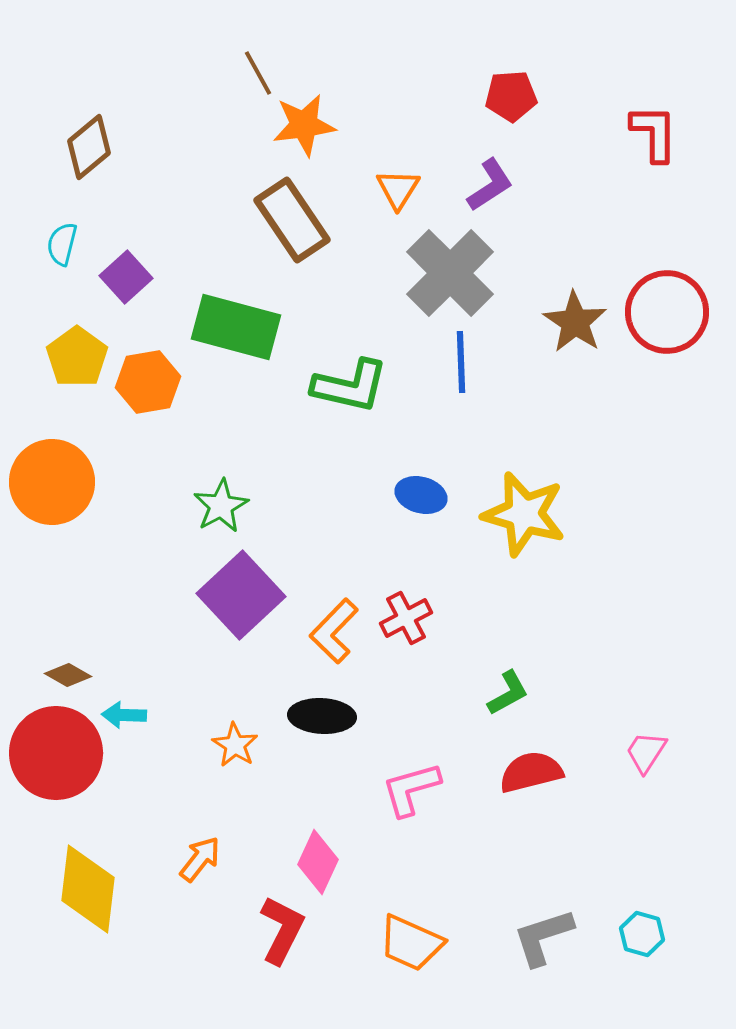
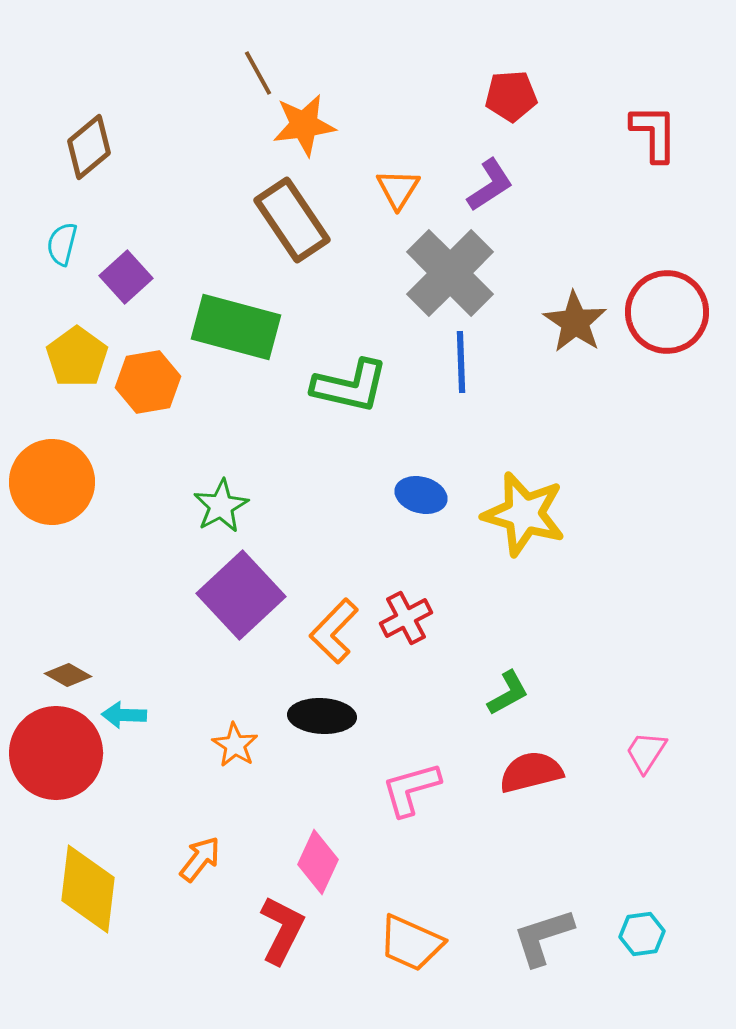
cyan hexagon at (642, 934): rotated 24 degrees counterclockwise
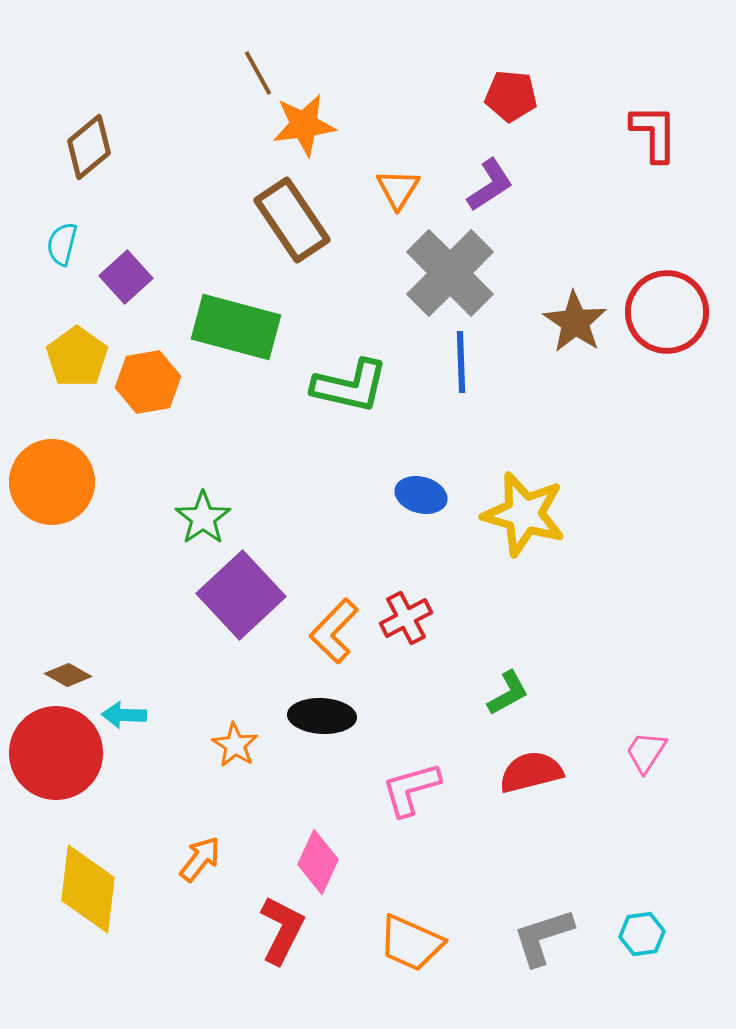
red pentagon at (511, 96): rotated 9 degrees clockwise
green star at (221, 506): moved 18 px left, 12 px down; rotated 6 degrees counterclockwise
